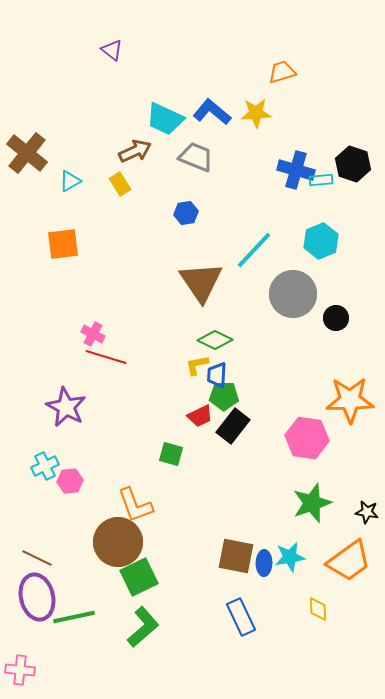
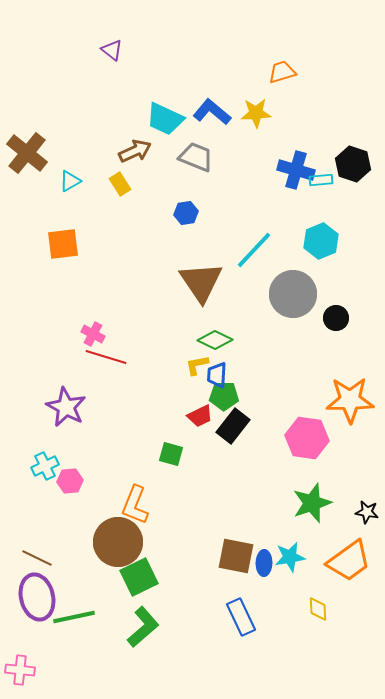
orange L-shape at (135, 505): rotated 42 degrees clockwise
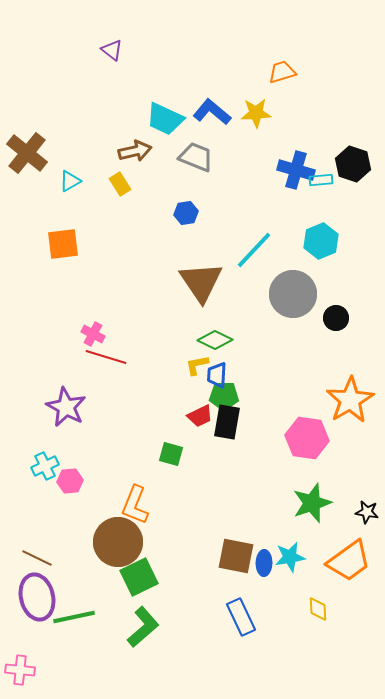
brown arrow at (135, 151): rotated 12 degrees clockwise
orange star at (350, 400): rotated 30 degrees counterclockwise
black rectangle at (233, 426): moved 6 px left, 4 px up; rotated 28 degrees counterclockwise
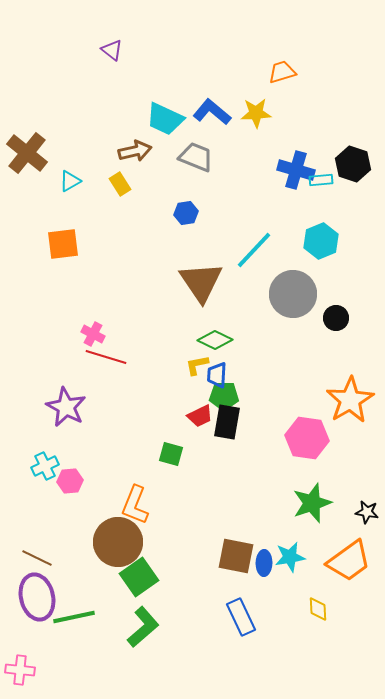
green square at (139, 577): rotated 9 degrees counterclockwise
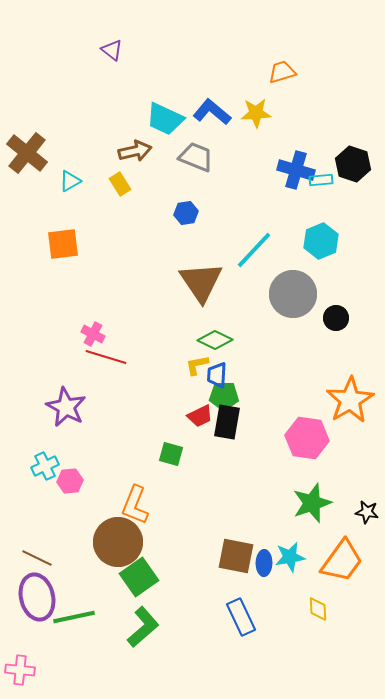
orange trapezoid at (349, 561): moved 7 px left; rotated 18 degrees counterclockwise
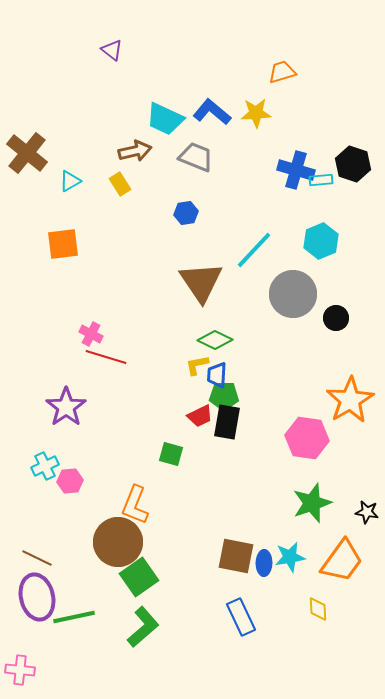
pink cross at (93, 334): moved 2 px left
purple star at (66, 407): rotated 9 degrees clockwise
